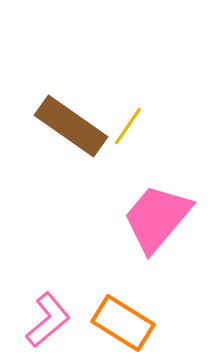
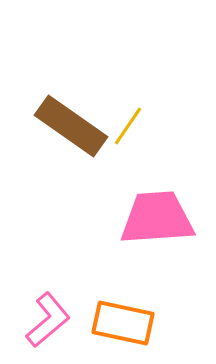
pink trapezoid: rotated 46 degrees clockwise
orange rectangle: rotated 20 degrees counterclockwise
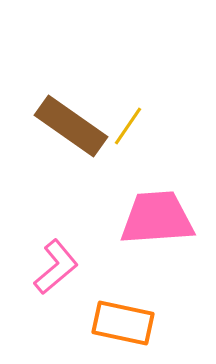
pink L-shape: moved 8 px right, 53 px up
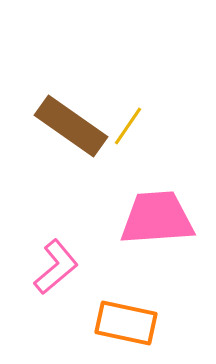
orange rectangle: moved 3 px right
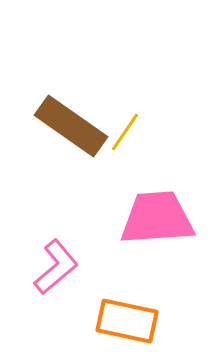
yellow line: moved 3 px left, 6 px down
orange rectangle: moved 1 px right, 2 px up
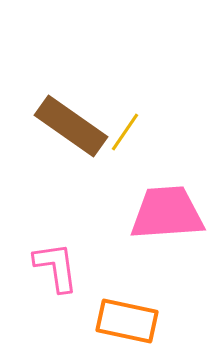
pink trapezoid: moved 10 px right, 5 px up
pink L-shape: rotated 58 degrees counterclockwise
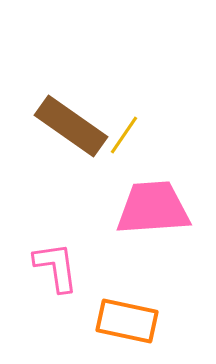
yellow line: moved 1 px left, 3 px down
pink trapezoid: moved 14 px left, 5 px up
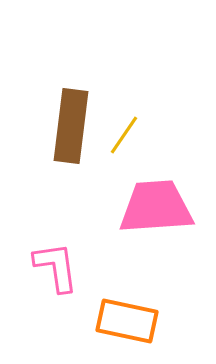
brown rectangle: rotated 62 degrees clockwise
pink trapezoid: moved 3 px right, 1 px up
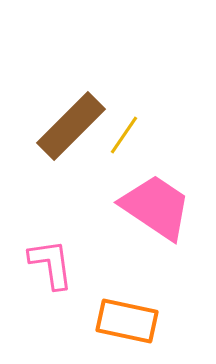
brown rectangle: rotated 38 degrees clockwise
pink trapezoid: rotated 38 degrees clockwise
pink L-shape: moved 5 px left, 3 px up
